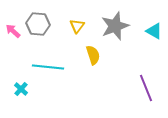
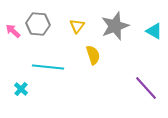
purple line: rotated 20 degrees counterclockwise
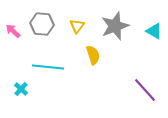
gray hexagon: moved 4 px right
purple line: moved 1 px left, 2 px down
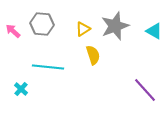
yellow triangle: moved 6 px right, 3 px down; rotated 21 degrees clockwise
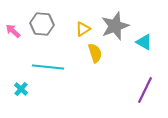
cyan triangle: moved 10 px left, 11 px down
yellow semicircle: moved 2 px right, 2 px up
purple line: rotated 68 degrees clockwise
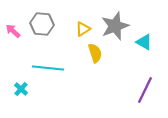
cyan line: moved 1 px down
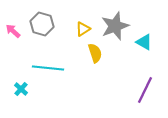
gray hexagon: rotated 10 degrees clockwise
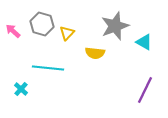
yellow triangle: moved 16 px left, 4 px down; rotated 14 degrees counterclockwise
yellow semicircle: rotated 114 degrees clockwise
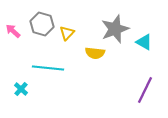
gray star: moved 3 px down
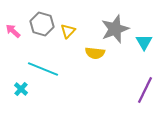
yellow triangle: moved 1 px right, 2 px up
cyan triangle: rotated 30 degrees clockwise
cyan line: moved 5 px left, 1 px down; rotated 16 degrees clockwise
